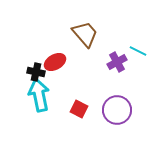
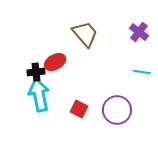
cyan line: moved 4 px right, 21 px down; rotated 18 degrees counterclockwise
purple cross: moved 22 px right, 30 px up; rotated 24 degrees counterclockwise
black cross: rotated 18 degrees counterclockwise
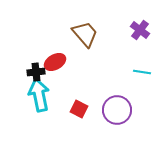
purple cross: moved 1 px right, 2 px up
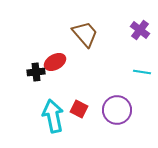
cyan arrow: moved 14 px right, 21 px down
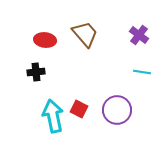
purple cross: moved 1 px left, 5 px down
red ellipse: moved 10 px left, 22 px up; rotated 35 degrees clockwise
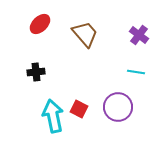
red ellipse: moved 5 px left, 16 px up; rotated 50 degrees counterclockwise
cyan line: moved 6 px left
purple circle: moved 1 px right, 3 px up
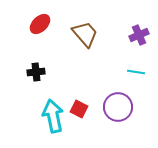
purple cross: rotated 30 degrees clockwise
